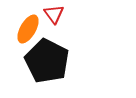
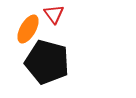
black pentagon: moved 1 px down; rotated 12 degrees counterclockwise
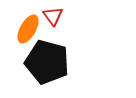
red triangle: moved 1 px left, 2 px down
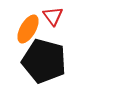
black pentagon: moved 3 px left, 1 px up
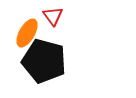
orange ellipse: moved 1 px left, 4 px down
